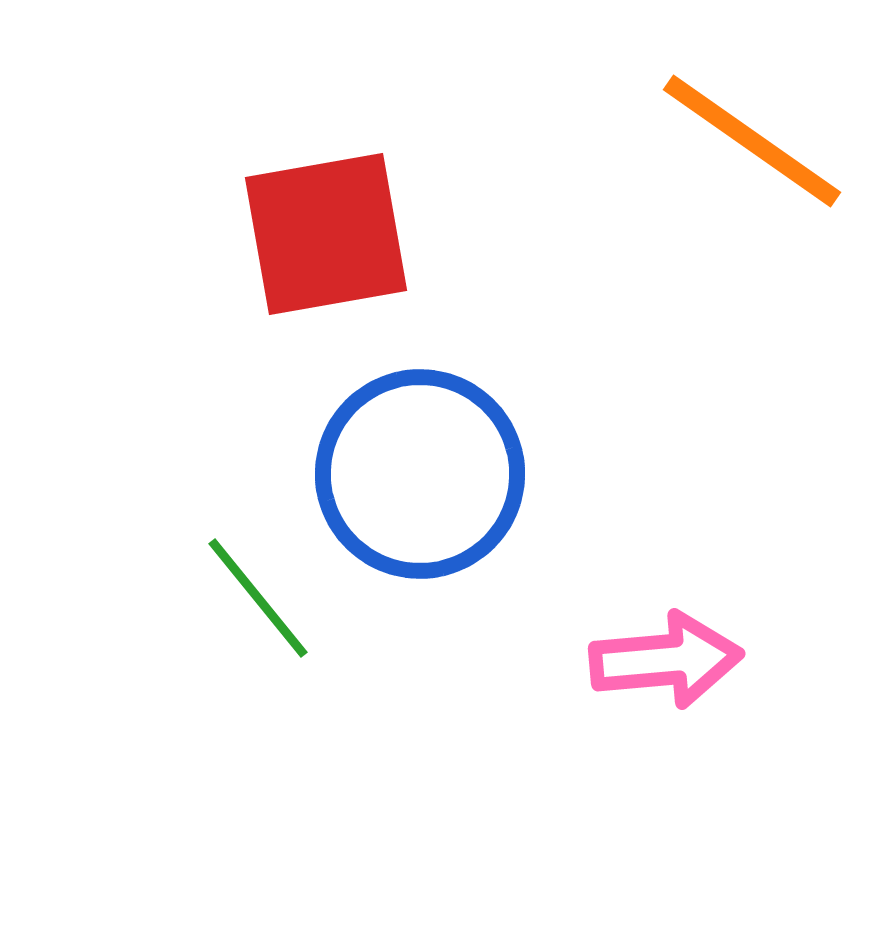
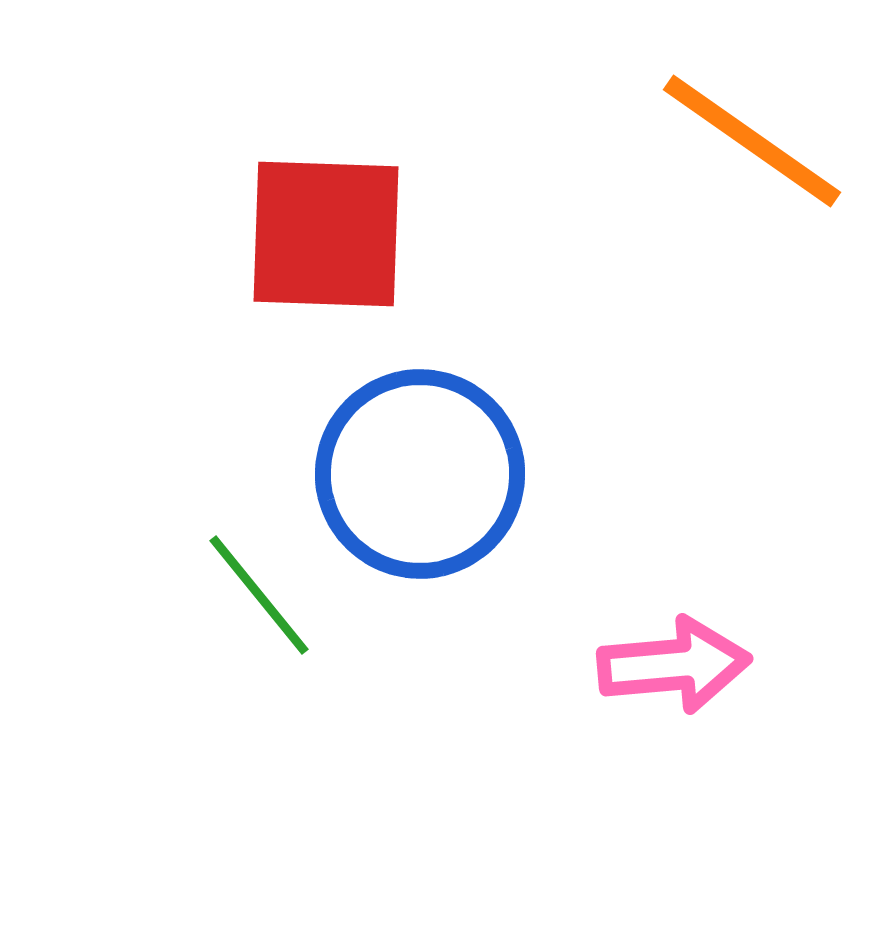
red square: rotated 12 degrees clockwise
green line: moved 1 px right, 3 px up
pink arrow: moved 8 px right, 5 px down
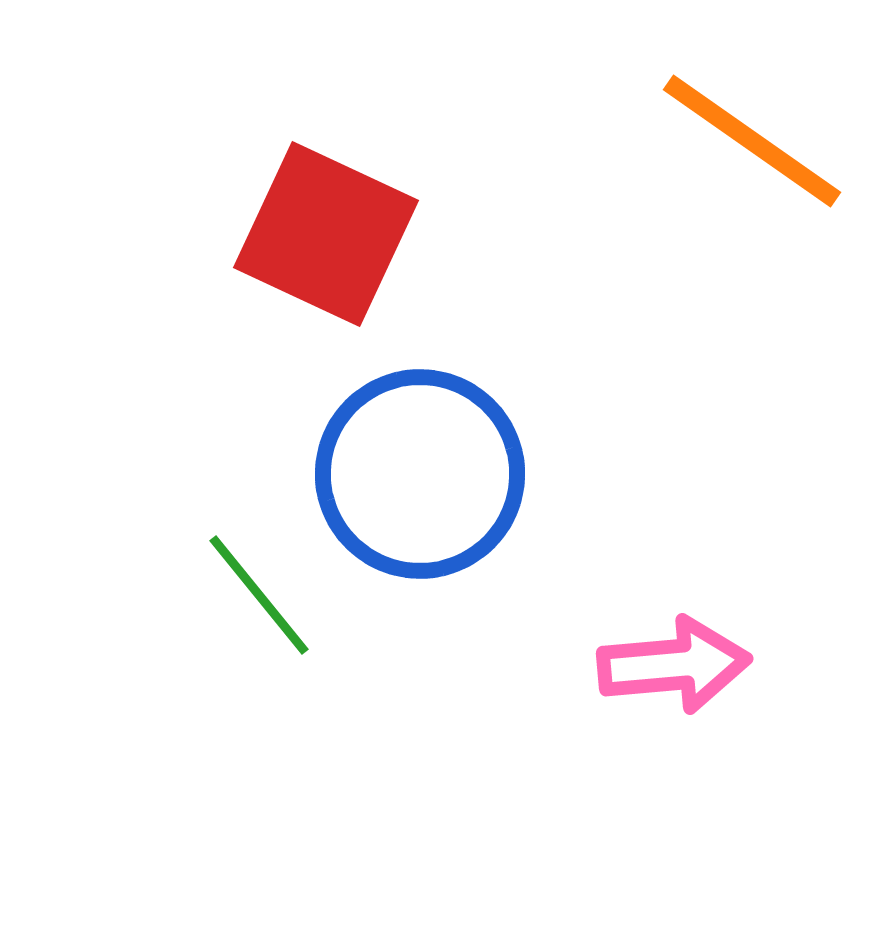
red square: rotated 23 degrees clockwise
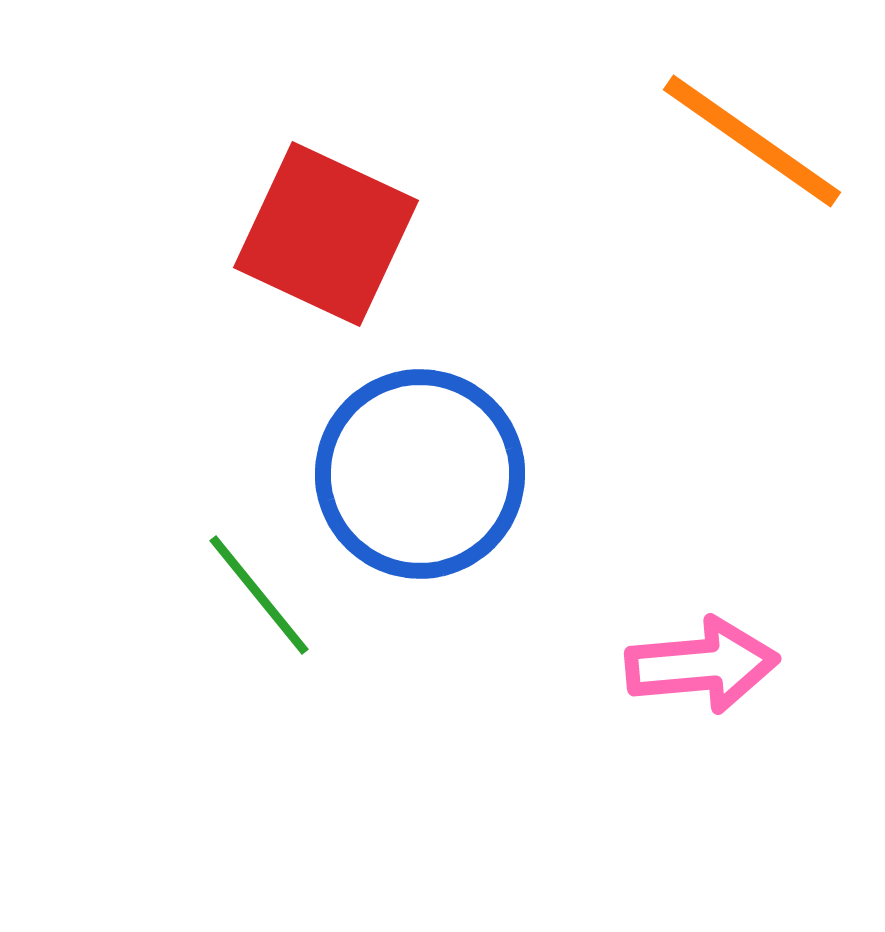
pink arrow: moved 28 px right
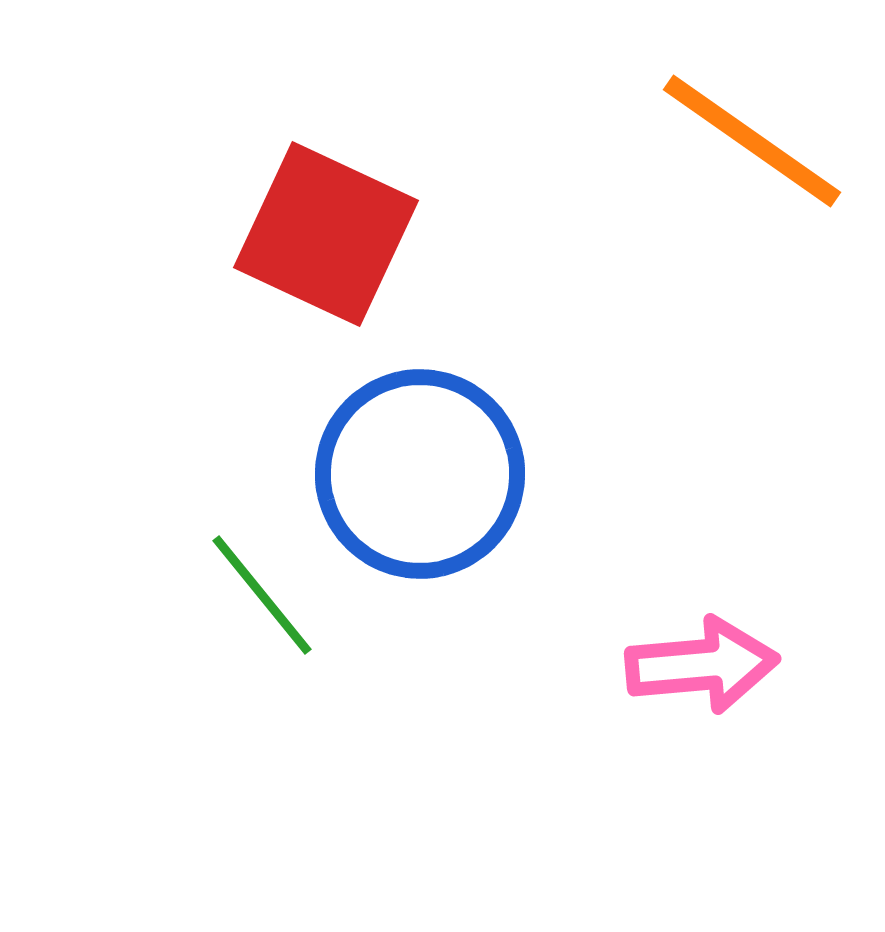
green line: moved 3 px right
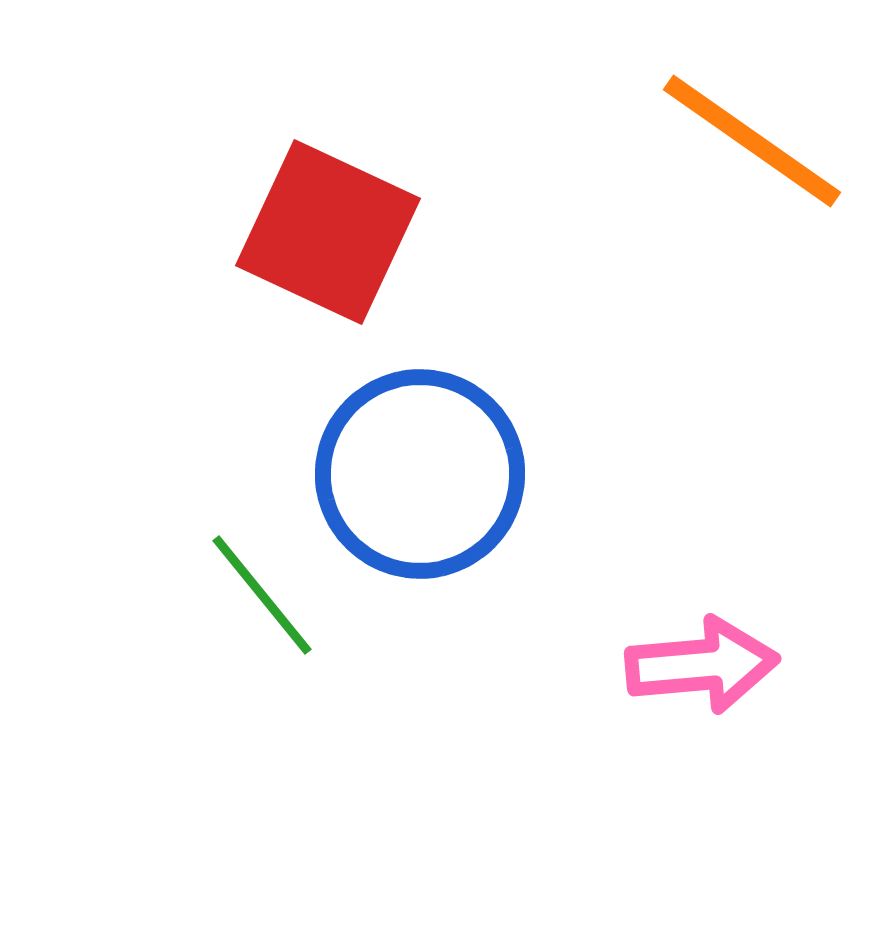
red square: moved 2 px right, 2 px up
